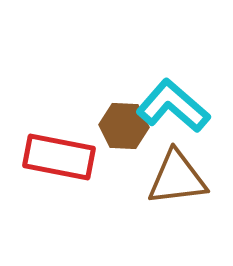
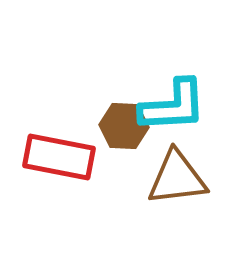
cyan L-shape: rotated 136 degrees clockwise
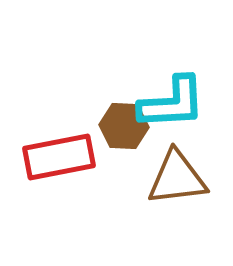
cyan L-shape: moved 1 px left, 3 px up
red rectangle: rotated 22 degrees counterclockwise
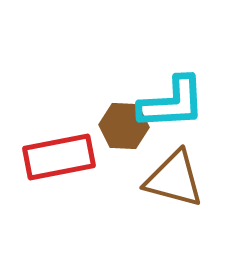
brown triangle: moved 3 px left, 1 px down; rotated 22 degrees clockwise
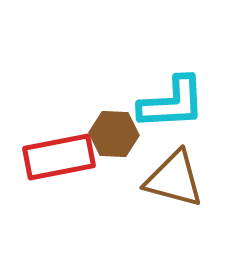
brown hexagon: moved 10 px left, 8 px down
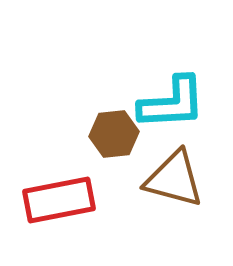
brown hexagon: rotated 9 degrees counterclockwise
red rectangle: moved 43 px down
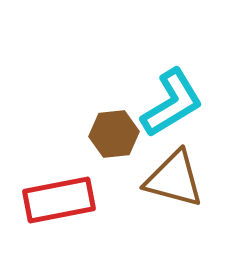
cyan L-shape: rotated 28 degrees counterclockwise
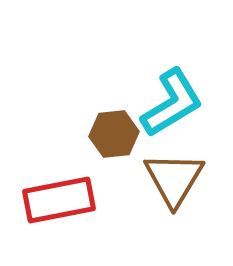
brown triangle: rotated 46 degrees clockwise
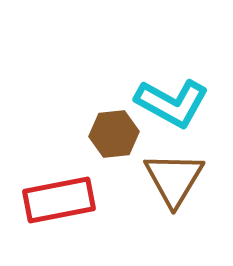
cyan L-shape: rotated 60 degrees clockwise
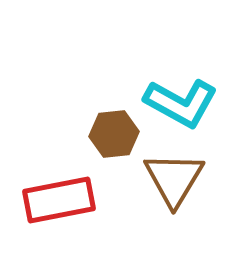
cyan L-shape: moved 9 px right
